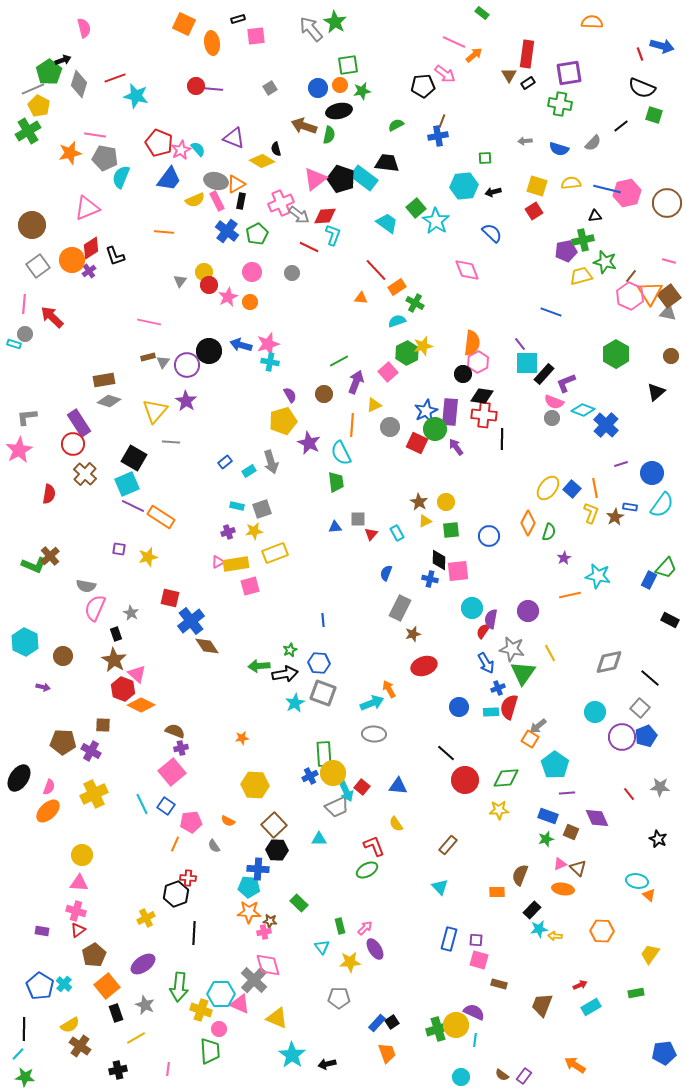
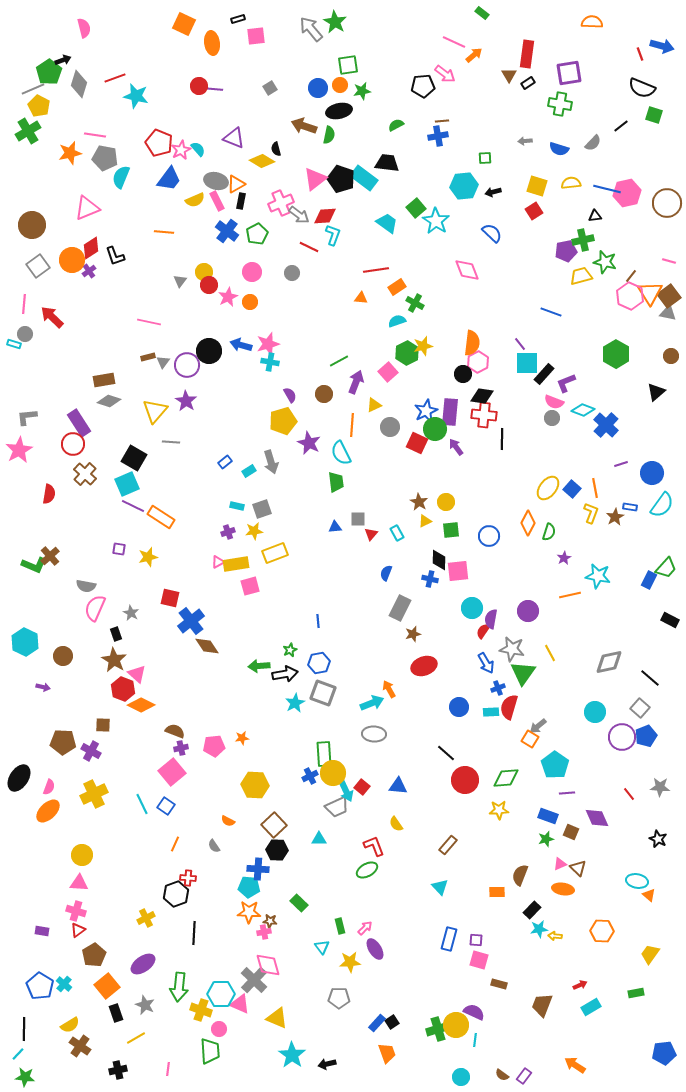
red circle at (196, 86): moved 3 px right
brown line at (442, 121): rotated 64 degrees clockwise
red line at (376, 270): rotated 55 degrees counterclockwise
blue line at (323, 620): moved 5 px left, 1 px down
blue hexagon at (319, 663): rotated 15 degrees counterclockwise
pink pentagon at (191, 822): moved 23 px right, 76 px up
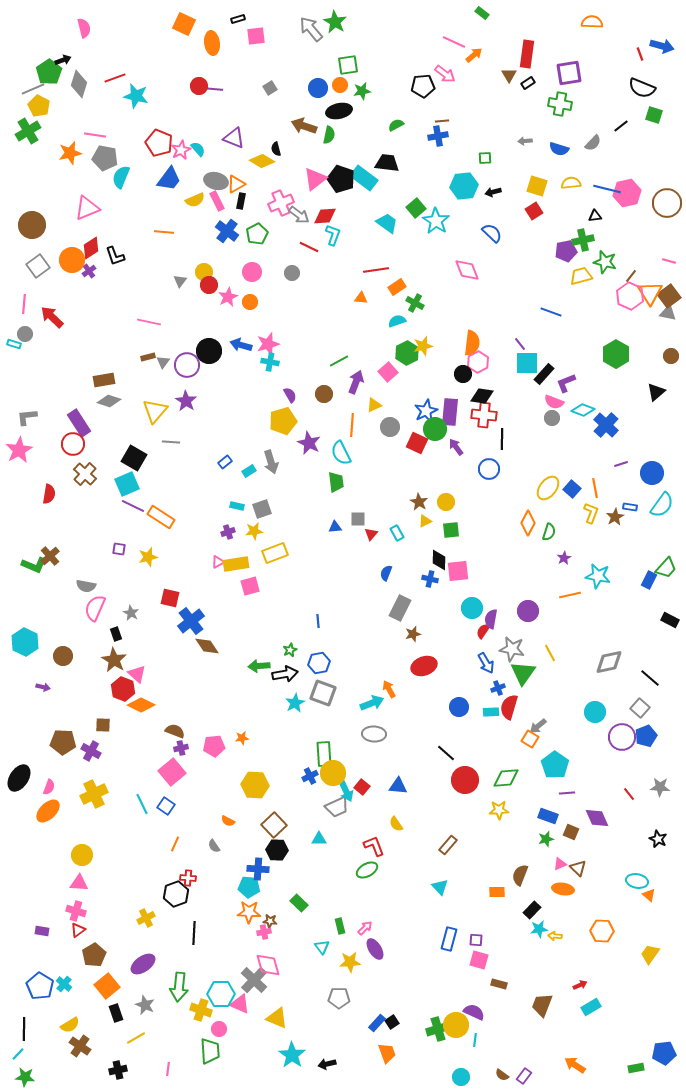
blue circle at (489, 536): moved 67 px up
green rectangle at (636, 993): moved 75 px down
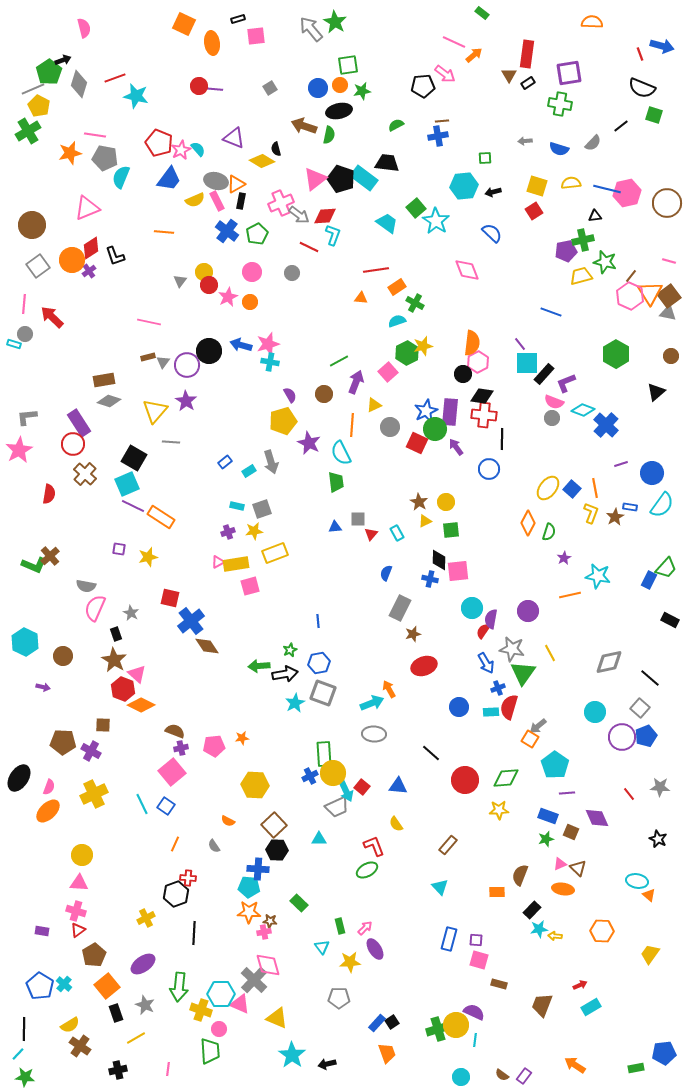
black line at (446, 753): moved 15 px left
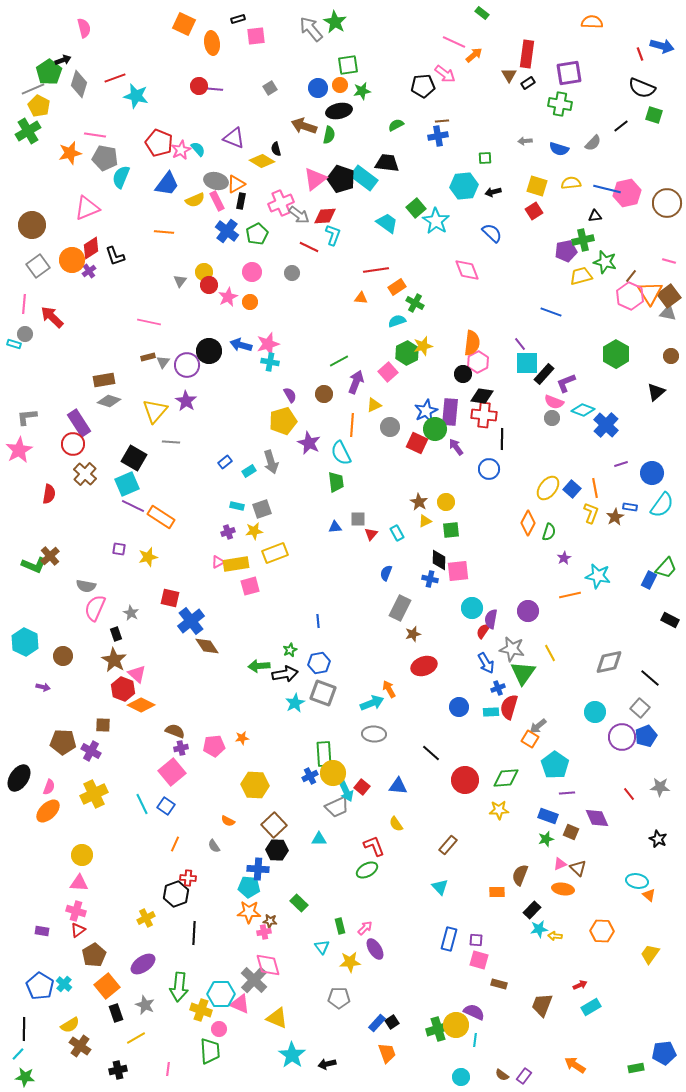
blue trapezoid at (169, 179): moved 2 px left, 5 px down
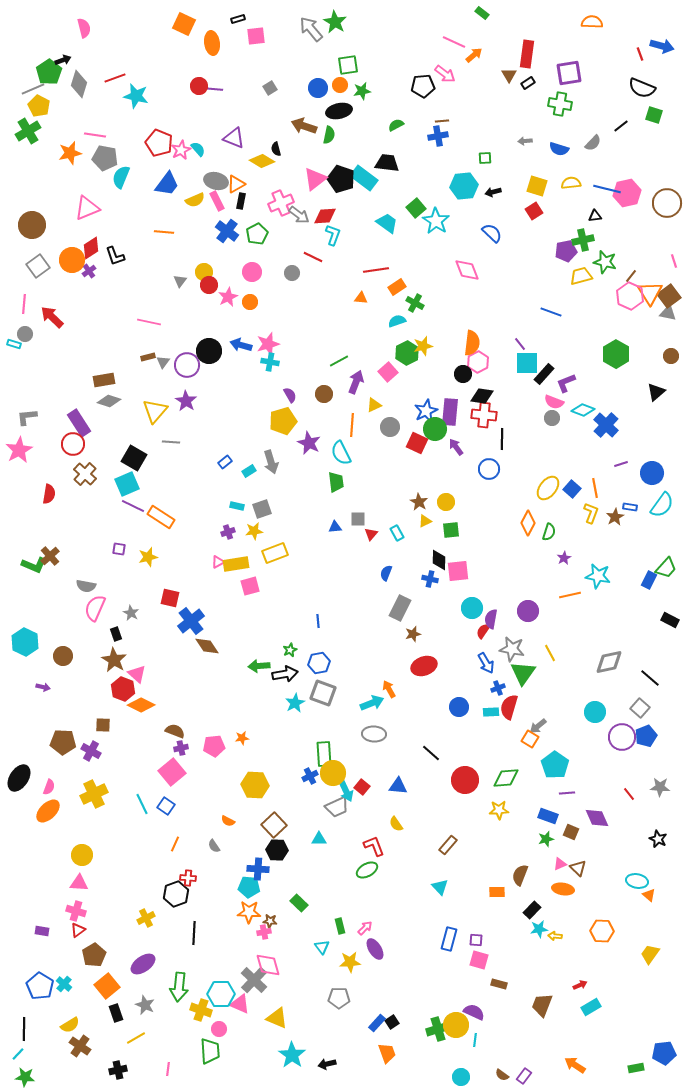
red line at (309, 247): moved 4 px right, 10 px down
pink line at (669, 261): moved 5 px right; rotated 56 degrees clockwise
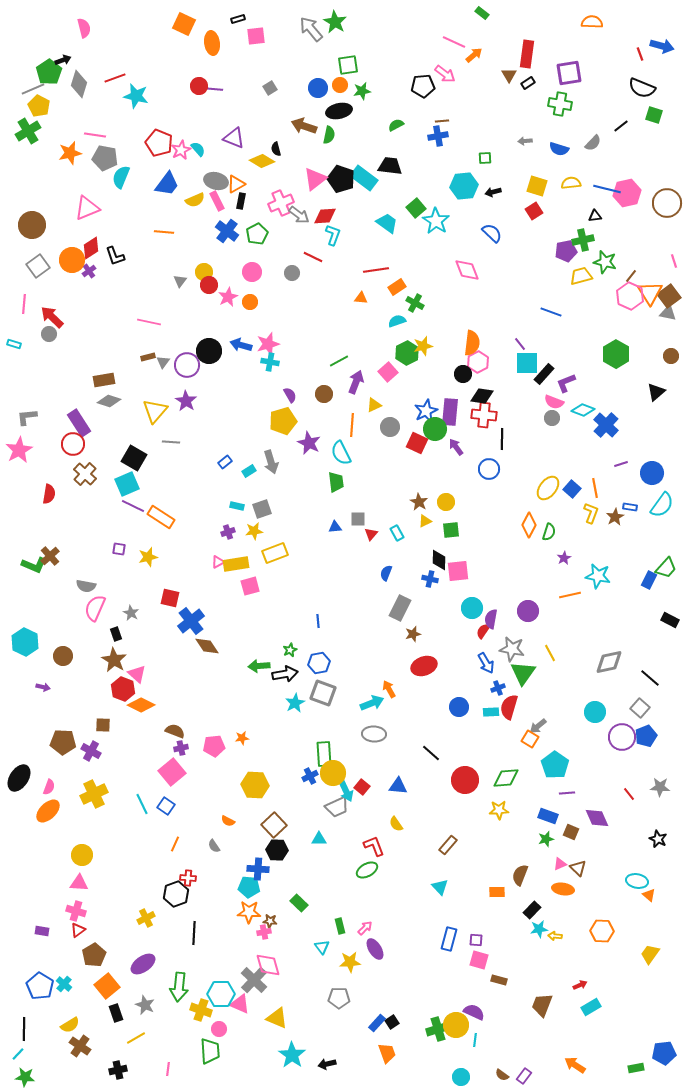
black trapezoid at (387, 163): moved 3 px right, 3 px down
gray circle at (25, 334): moved 24 px right
orange diamond at (528, 523): moved 1 px right, 2 px down
brown rectangle at (499, 984): moved 4 px up
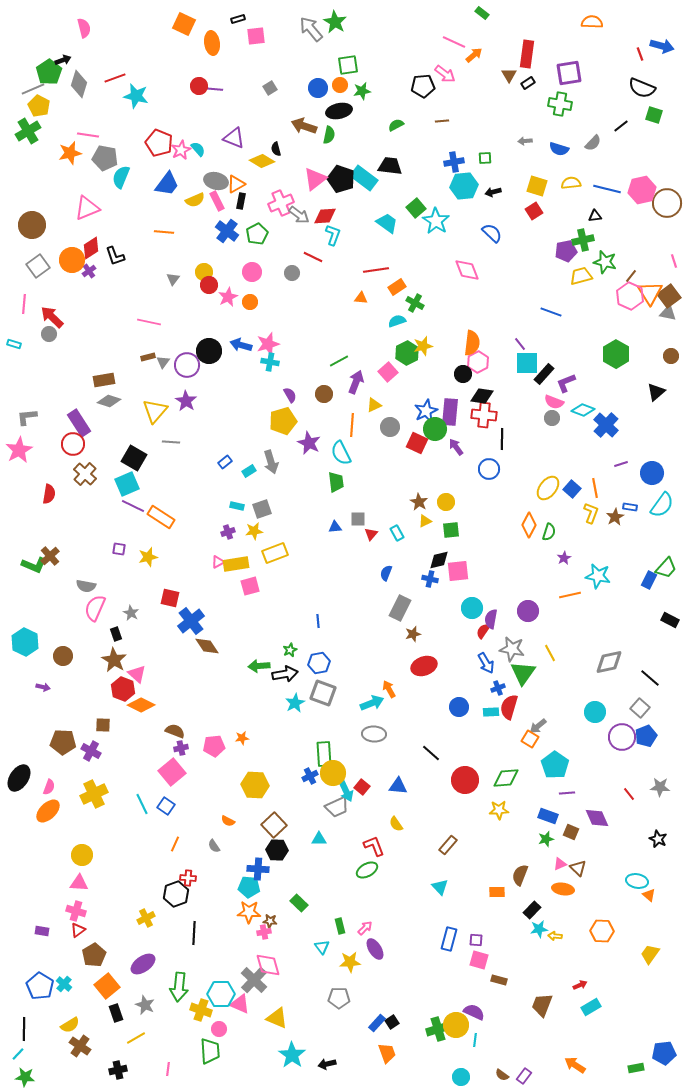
pink line at (95, 135): moved 7 px left
blue cross at (438, 136): moved 16 px right, 26 px down
pink hexagon at (627, 193): moved 15 px right, 3 px up
gray triangle at (180, 281): moved 7 px left, 2 px up
black diamond at (439, 560): rotated 75 degrees clockwise
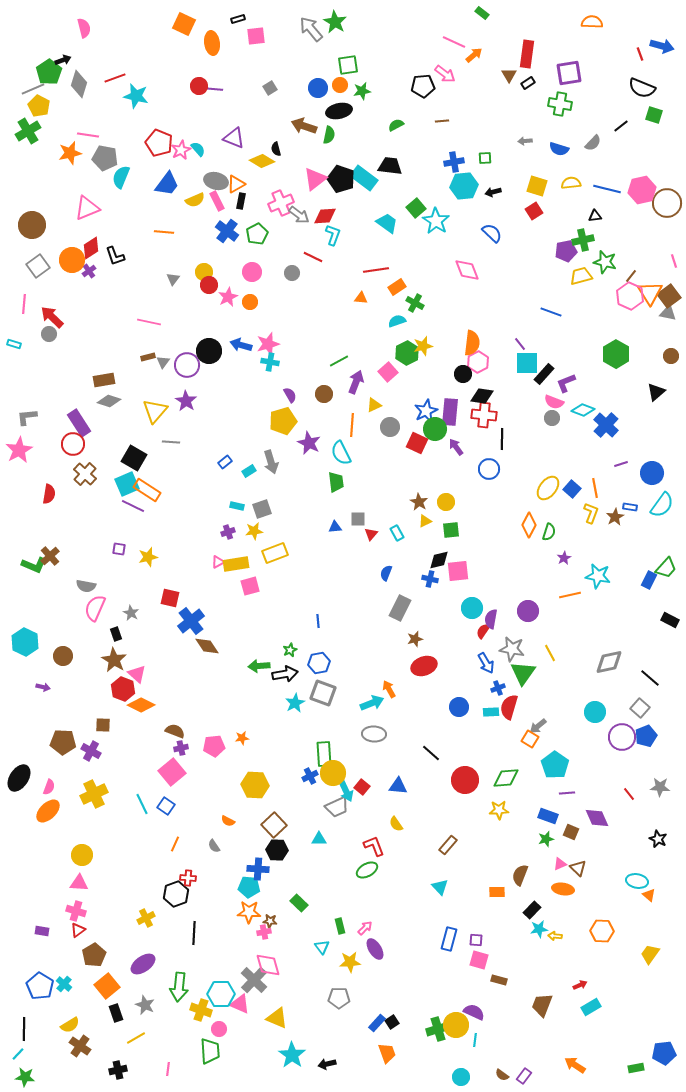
orange rectangle at (161, 517): moved 14 px left, 27 px up
brown star at (413, 634): moved 2 px right, 5 px down
